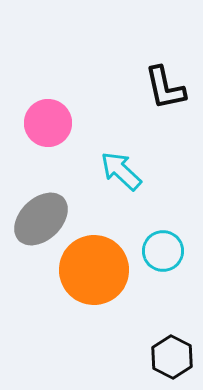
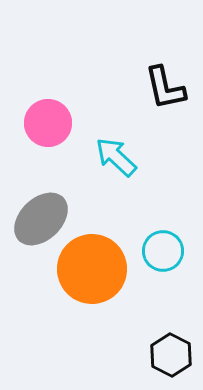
cyan arrow: moved 5 px left, 14 px up
orange circle: moved 2 px left, 1 px up
black hexagon: moved 1 px left, 2 px up
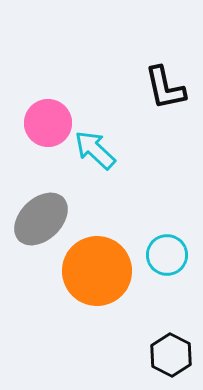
cyan arrow: moved 21 px left, 7 px up
cyan circle: moved 4 px right, 4 px down
orange circle: moved 5 px right, 2 px down
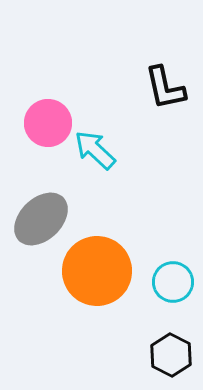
cyan circle: moved 6 px right, 27 px down
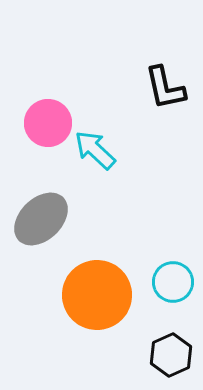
orange circle: moved 24 px down
black hexagon: rotated 9 degrees clockwise
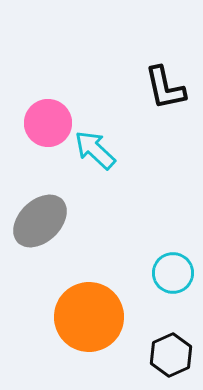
gray ellipse: moved 1 px left, 2 px down
cyan circle: moved 9 px up
orange circle: moved 8 px left, 22 px down
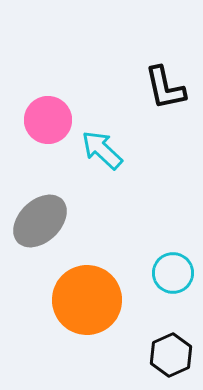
pink circle: moved 3 px up
cyan arrow: moved 7 px right
orange circle: moved 2 px left, 17 px up
